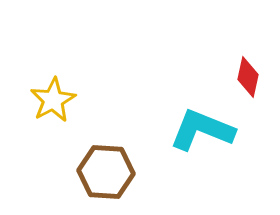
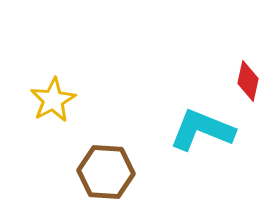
red diamond: moved 4 px down
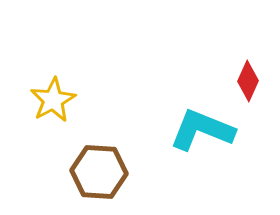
red diamond: rotated 12 degrees clockwise
brown hexagon: moved 7 px left
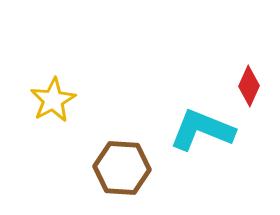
red diamond: moved 1 px right, 5 px down
brown hexagon: moved 23 px right, 4 px up
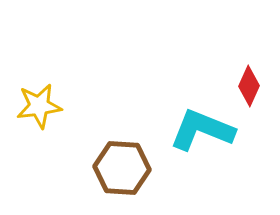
yellow star: moved 14 px left, 6 px down; rotated 21 degrees clockwise
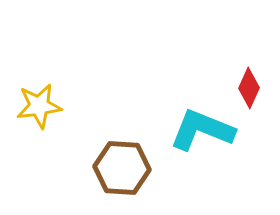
red diamond: moved 2 px down
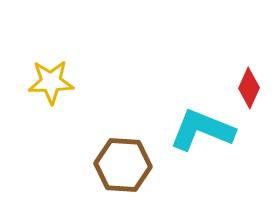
yellow star: moved 12 px right, 24 px up; rotated 6 degrees clockwise
brown hexagon: moved 1 px right, 3 px up
